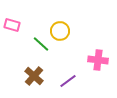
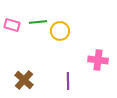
green line: moved 3 px left, 22 px up; rotated 48 degrees counterclockwise
brown cross: moved 10 px left, 4 px down
purple line: rotated 54 degrees counterclockwise
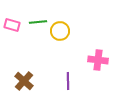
brown cross: moved 1 px down
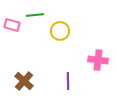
green line: moved 3 px left, 7 px up
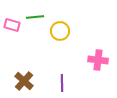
green line: moved 2 px down
purple line: moved 6 px left, 2 px down
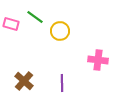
green line: rotated 42 degrees clockwise
pink rectangle: moved 1 px left, 1 px up
